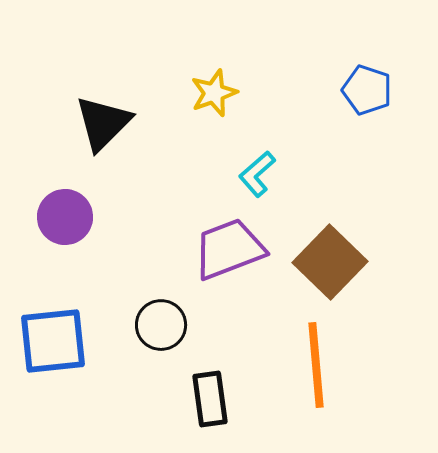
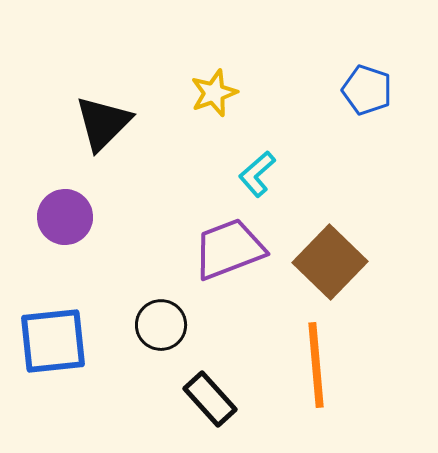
black rectangle: rotated 34 degrees counterclockwise
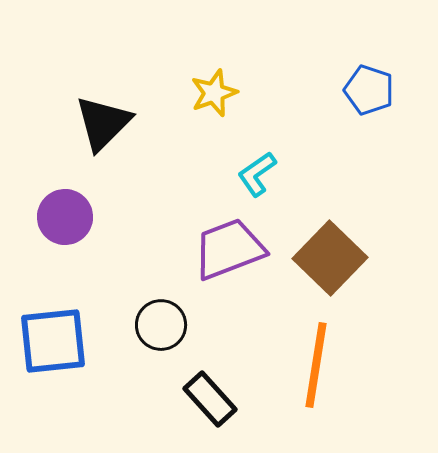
blue pentagon: moved 2 px right
cyan L-shape: rotated 6 degrees clockwise
brown square: moved 4 px up
orange line: rotated 14 degrees clockwise
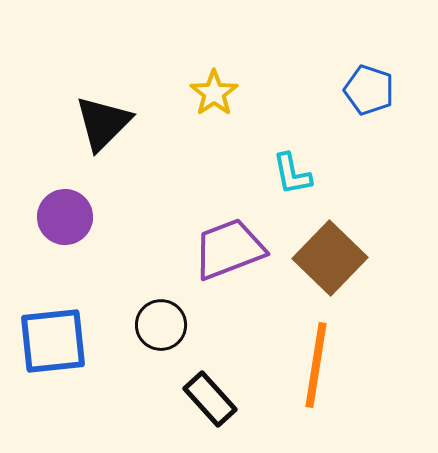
yellow star: rotated 15 degrees counterclockwise
cyan L-shape: moved 35 px right; rotated 66 degrees counterclockwise
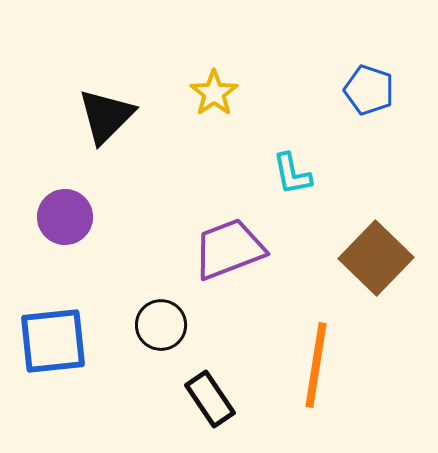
black triangle: moved 3 px right, 7 px up
brown square: moved 46 px right
black rectangle: rotated 8 degrees clockwise
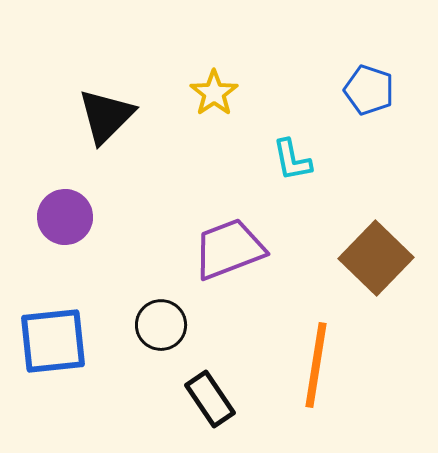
cyan L-shape: moved 14 px up
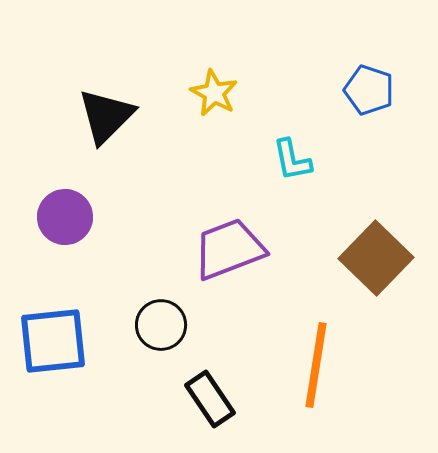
yellow star: rotated 9 degrees counterclockwise
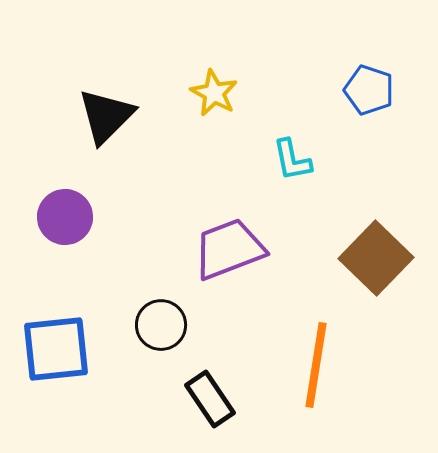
blue square: moved 3 px right, 8 px down
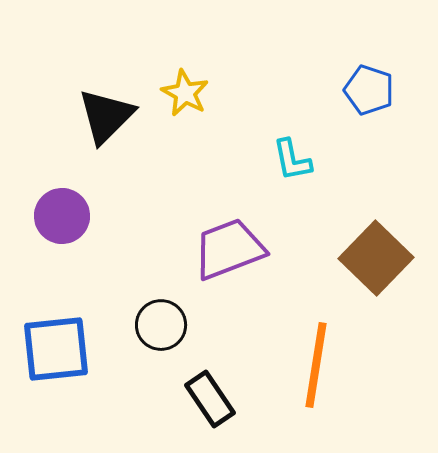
yellow star: moved 29 px left
purple circle: moved 3 px left, 1 px up
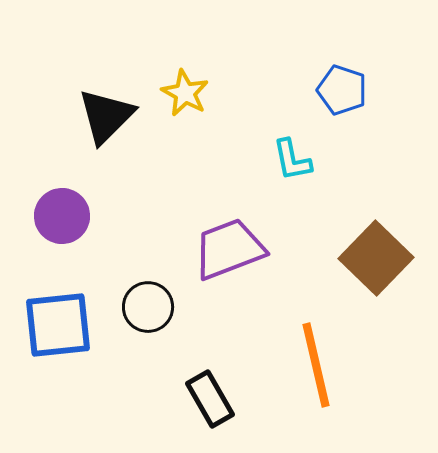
blue pentagon: moved 27 px left
black circle: moved 13 px left, 18 px up
blue square: moved 2 px right, 24 px up
orange line: rotated 22 degrees counterclockwise
black rectangle: rotated 4 degrees clockwise
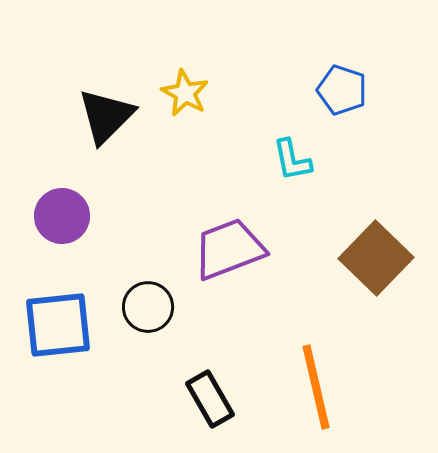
orange line: moved 22 px down
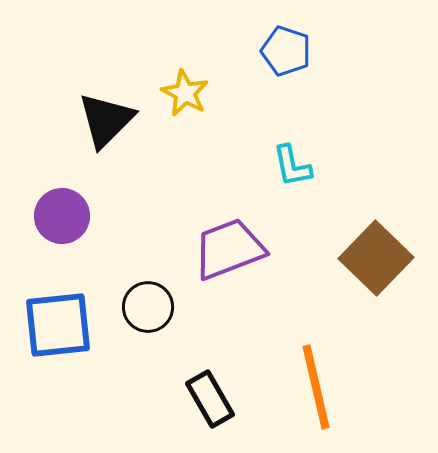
blue pentagon: moved 56 px left, 39 px up
black triangle: moved 4 px down
cyan L-shape: moved 6 px down
